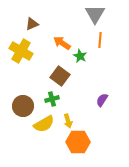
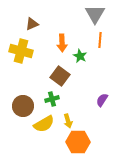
orange arrow: rotated 126 degrees counterclockwise
yellow cross: rotated 15 degrees counterclockwise
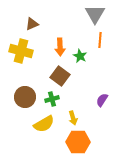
orange arrow: moved 2 px left, 4 px down
brown circle: moved 2 px right, 9 px up
yellow arrow: moved 5 px right, 3 px up
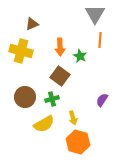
orange hexagon: rotated 15 degrees clockwise
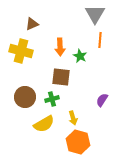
brown square: moved 1 px right, 1 px down; rotated 30 degrees counterclockwise
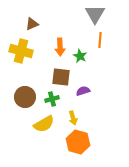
purple semicircle: moved 19 px left, 9 px up; rotated 40 degrees clockwise
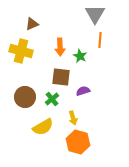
green cross: rotated 24 degrees counterclockwise
yellow semicircle: moved 1 px left, 3 px down
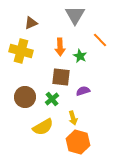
gray triangle: moved 20 px left, 1 px down
brown triangle: moved 1 px left, 1 px up
orange line: rotated 49 degrees counterclockwise
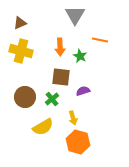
brown triangle: moved 11 px left
orange line: rotated 35 degrees counterclockwise
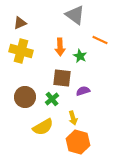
gray triangle: rotated 25 degrees counterclockwise
orange line: rotated 14 degrees clockwise
brown square: moved 1 px right, 1 px down
